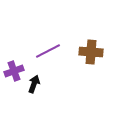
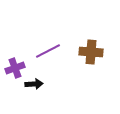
purple cross: moved 1 px right, 3 px up
black arrow: rotated 66 degrees clockwise
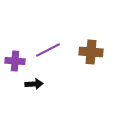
purple line: moved 1 px up
purple cross: moved 7 px up; rotated 24 degrees clockwise
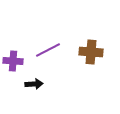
purple cross: moved 2 px left
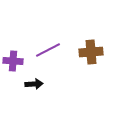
brown cross: rotated 10 degrees counterclockwise
